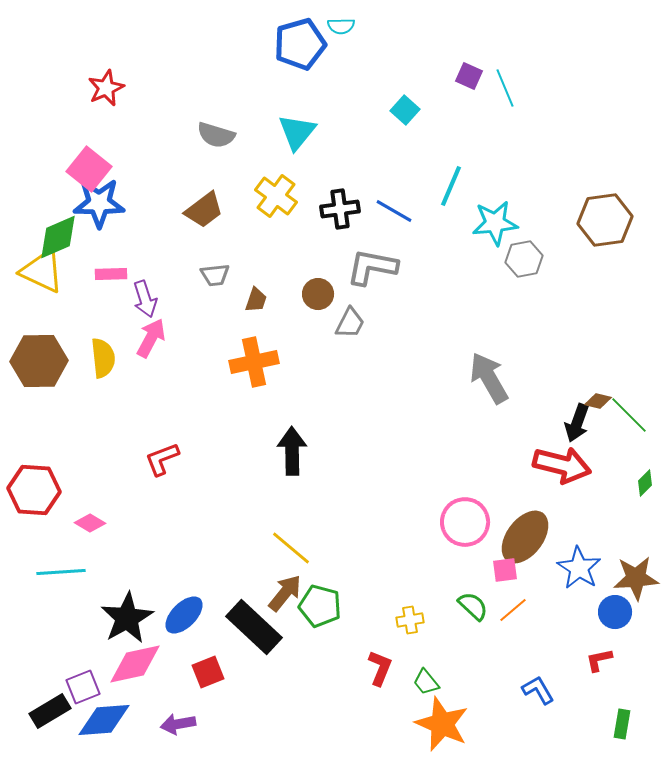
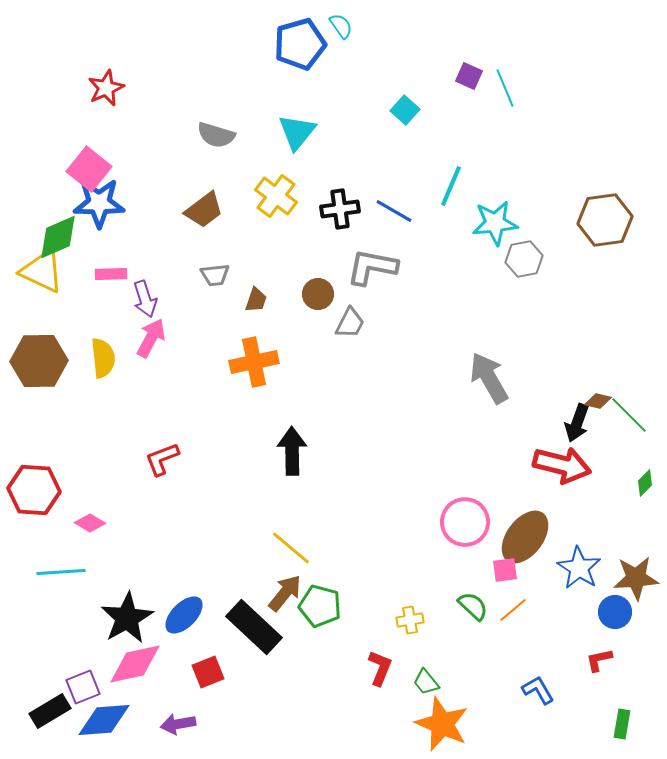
cyan semicircle at (341, 26): rotated 124 degrees counterclockwise
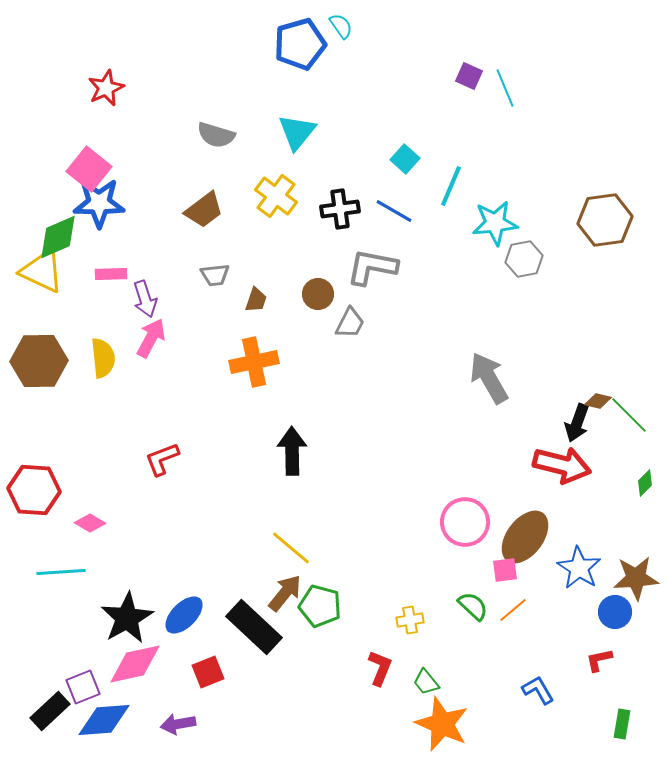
cyan square at (405, 110): moved 49 px down
black rectangle at (50, 711): rotated 12 degrees counterclockwise
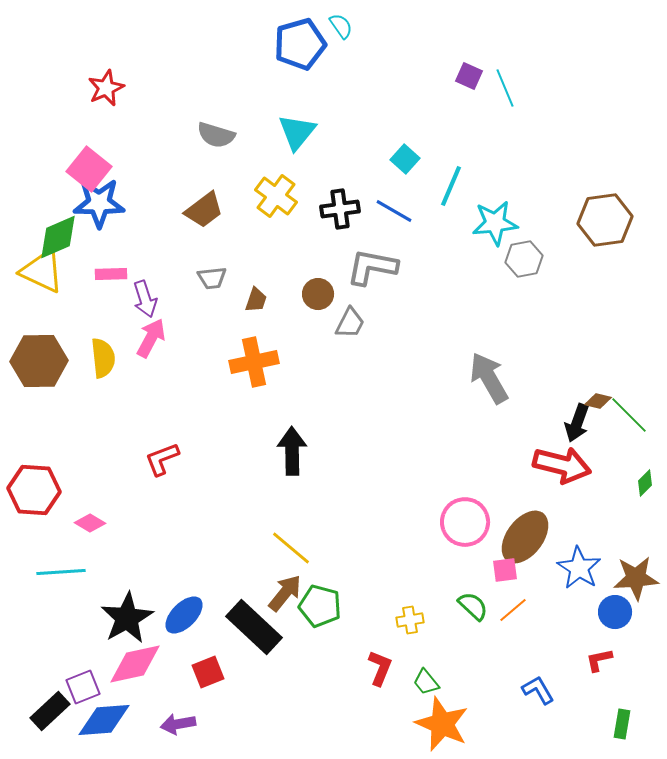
gray trapezoid at (215, 275): moved 3 px left, 3 px down
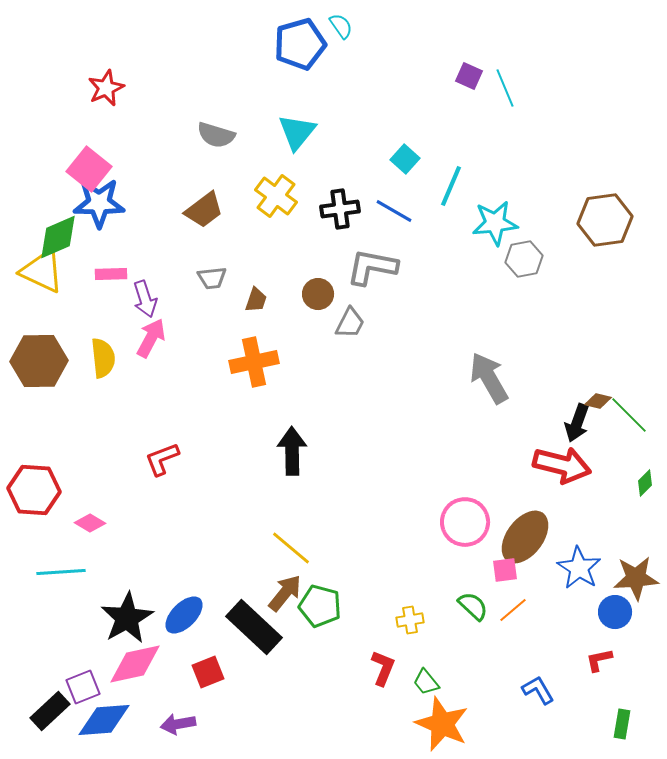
red L-shape at (380, 668): moved 3 px right
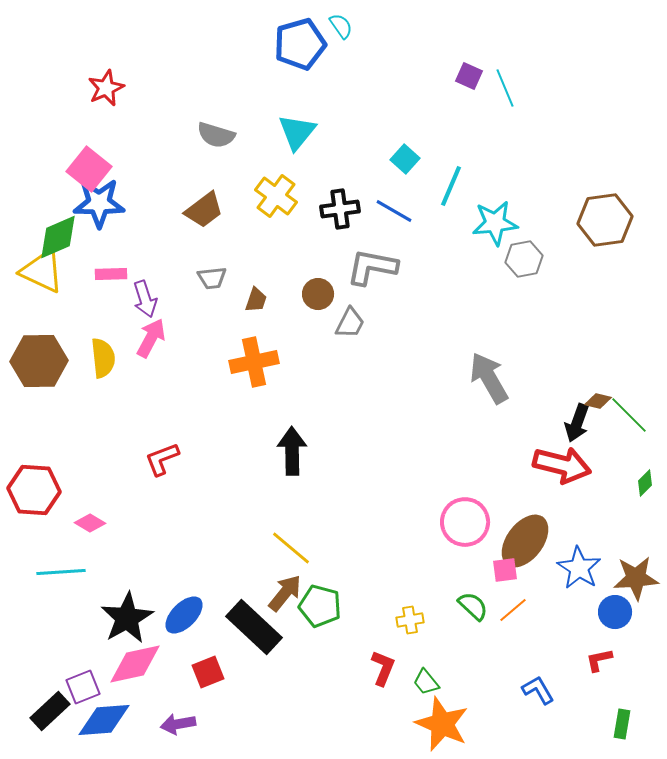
brown ellipse at (525, 537): moved 4 px down
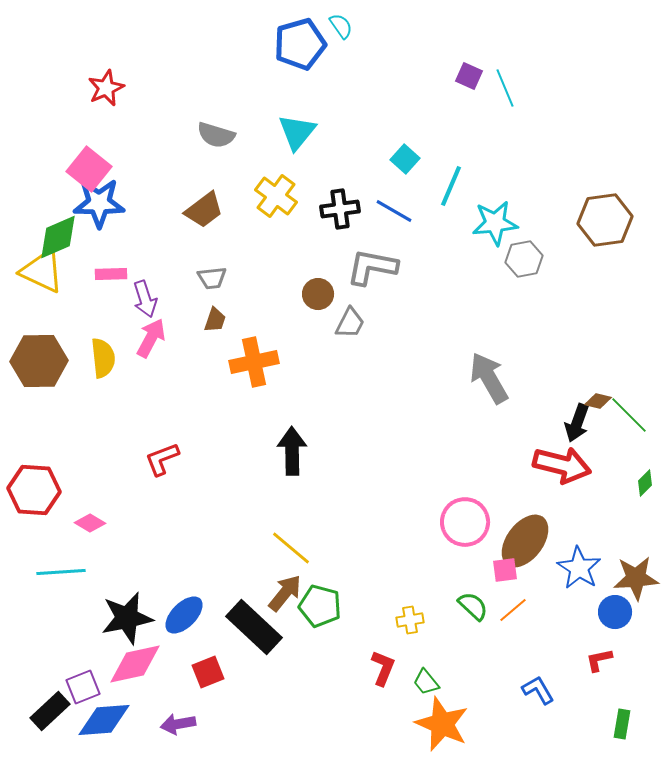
brown trapezoid at (256, 300): moved 41 px left, 20 px down
black star at (127, 618): rotated 18 degrees clockwise
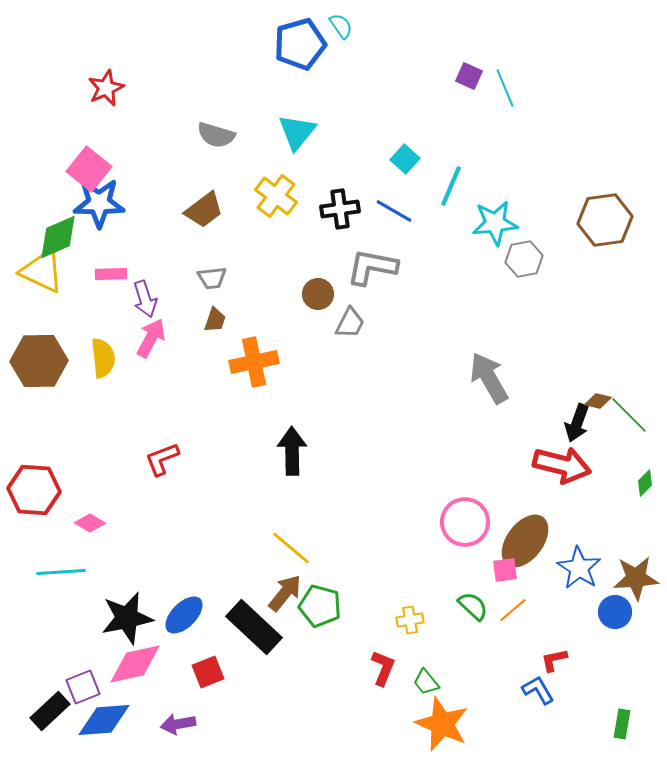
red L-shape at (599, 660): moved 45 px left
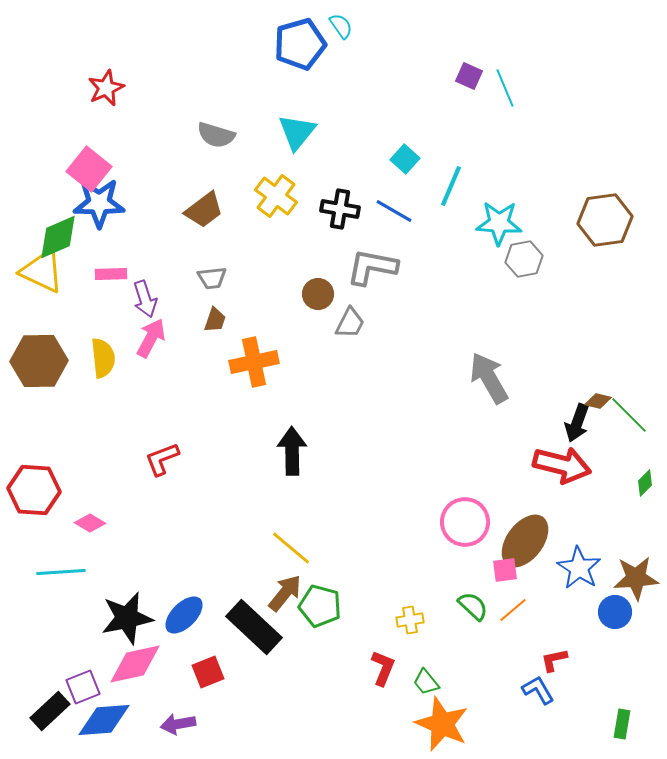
black cross at (340, 209): rotated 18 degrees clockwise
cyan star at (495, 223): moved 4 px right; rotated 9 degrees clockwise
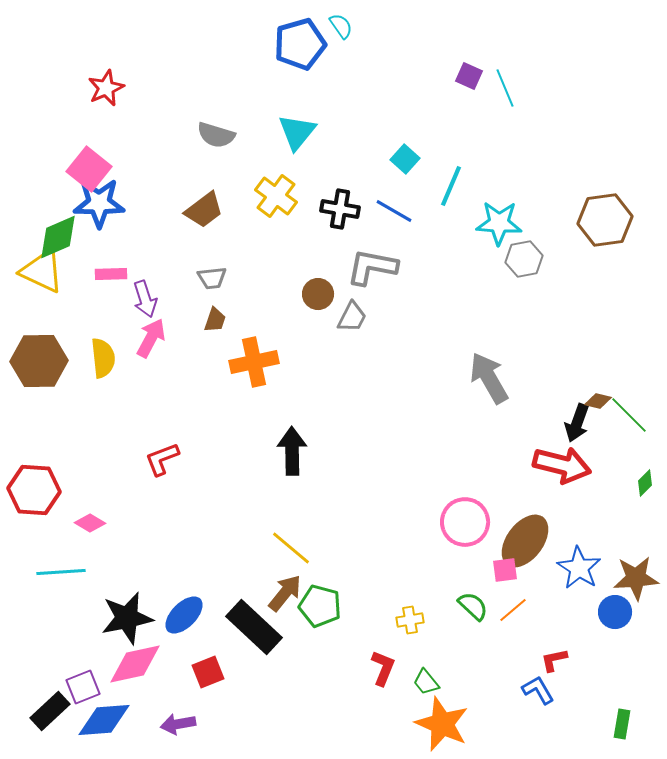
gray trapezoid at (350, 323): moved 2 px right, 6 px up
